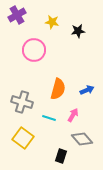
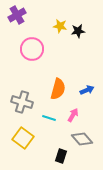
yellow star: moved 8 px right, 4 px down
pink circle: moved 2 px left, 1 px up
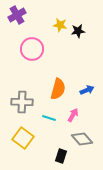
yellow star: moved 1 px up
gray cross: rotated 15 degrees counterclockwise
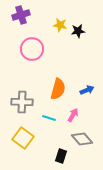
purple cross: moved 4 px right; rotated 12 degrees clockwise
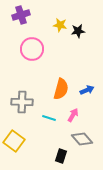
orange semicircle: moved 3 px right
yellow square: moved 9 px left, 3 px down
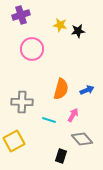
cyan line: moved 2 px down
yellow square: rotated 25 degrees clockwise
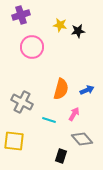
pink circle: moved 2 px up
gray cross: rotated 25 degrees clockwise
pink arrow: moved 1 px right, 1 px up
yellow square: rotated 35 degrees clockwise
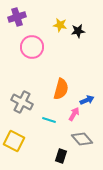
purple cross: moved 4 px left, 2 px down
blue arrow: moved 10 px down
yellow square: rotated 20 degrees clockwise
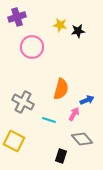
gray cross: moved 1 px right
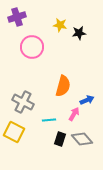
black star: moved 1 px right, 2 px down
orange semicircle: moved 2 px right, 3 px up
cyan line: rotated 24 degrees counterclockwise
yellow square: moved 9 px up
black rectangle: moved 1 px left, 17 px up
